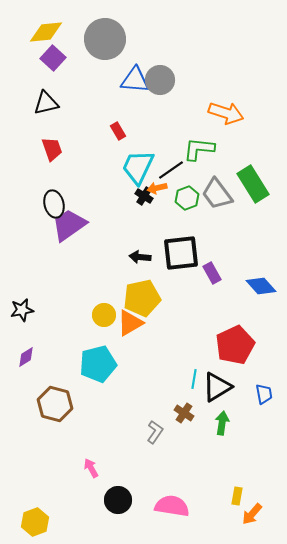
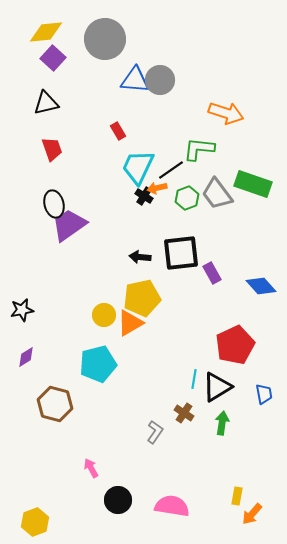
green rectangle at (253, 184): rotated 39 degrees counterclockwise
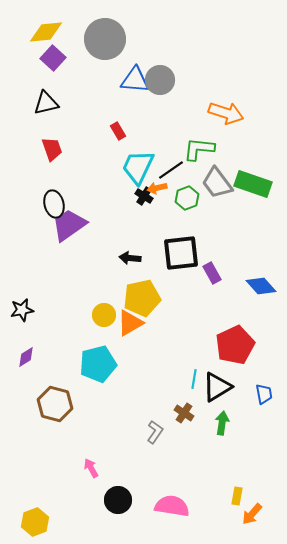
gray trapezoid at (217, 194): moved 11 px up
black arrow at (140, 257): moved 10 px left, 1 px down
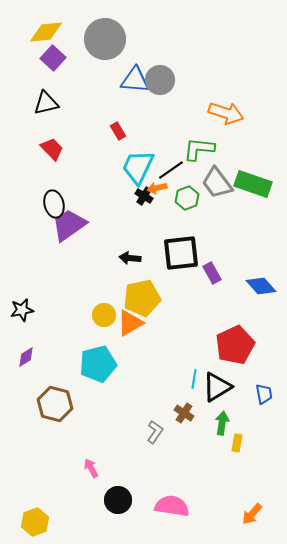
red trapezoid at (52, 149): rotated 25 degrees counterclockwise
yellow rectangle at (237, 496): moved 53 px up
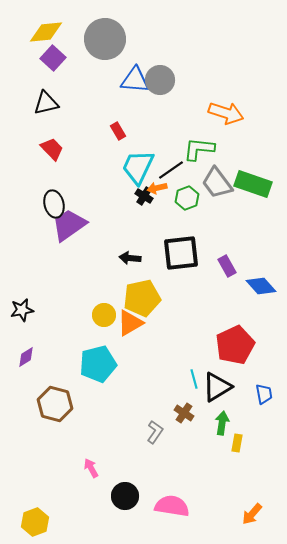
purple rectangle at (212, 273): moved 15 px right, 7 px up
cyan line at (194, 379): rotated 24 degrees counterclockwise
black circle at (118, 500): moved 7 px right, 4 px up
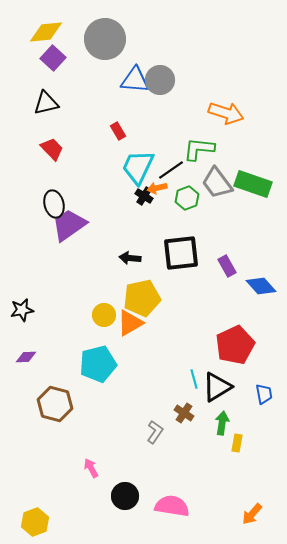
purple diamond at (26, 357): rotated 30 degrees clockwise
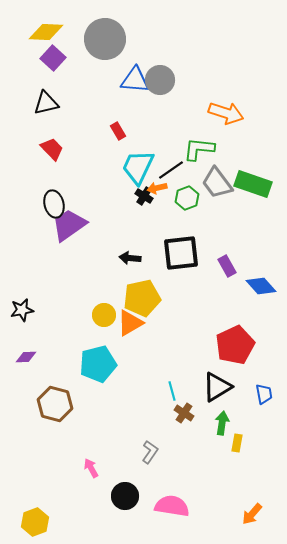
yellow diamond at (46, 32): rotated 8 degrees clockwise
cyan line at (194, 379): moved 22 px left, 12 px down
gray L-shape at (155, 432): moved 5 px left, 20 px down
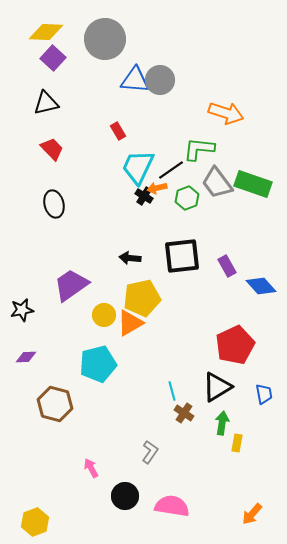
purple trapezoid at (69, 225): moved 2 px right, 60 px down
black square at (181, 253): moved 1 px right, 3 px down
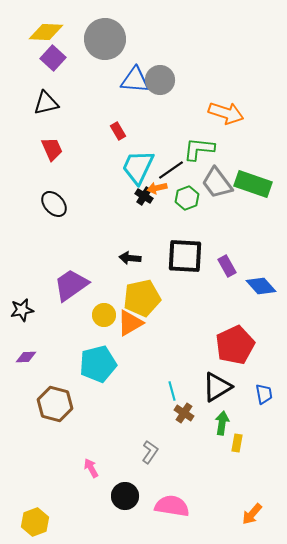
red trapezoid at (52, 149): rotated 20 degrees clockwise
black ellipse at (54, 204): rotated 28 degrees counterclockwise
black square at (182, 256): moved 3 px right; rotated 9 degrees clockwise
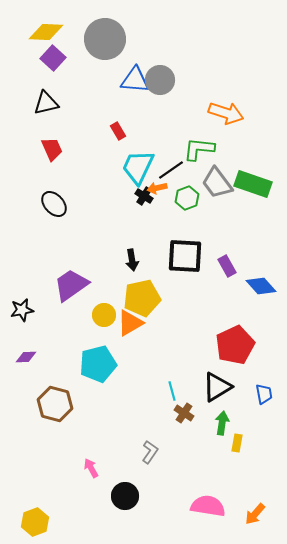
black arrow at (130, 258): moved 2 px right, 2 px down; rotated 105 degrees counterclockwise
pink semicircle at (172, 506): moved 36 px right
orange arrow at (252, 514): moved 3 px right
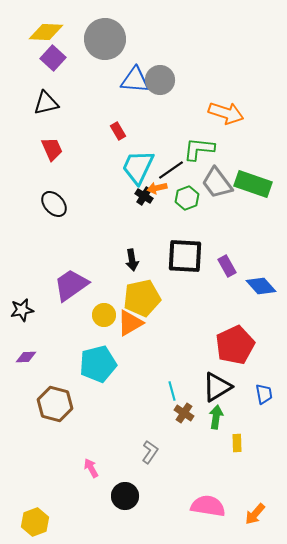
green arrow at (222, 423): moved 6 px left, 6 px up
yellow rectangle at (237, 443): rotated 12 degrees counterclockwise
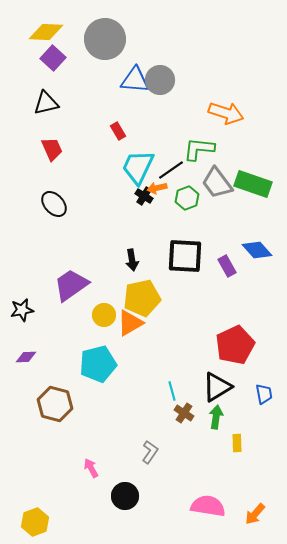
blue diamond at (261, 286): moved 4 px left, 36 px up
